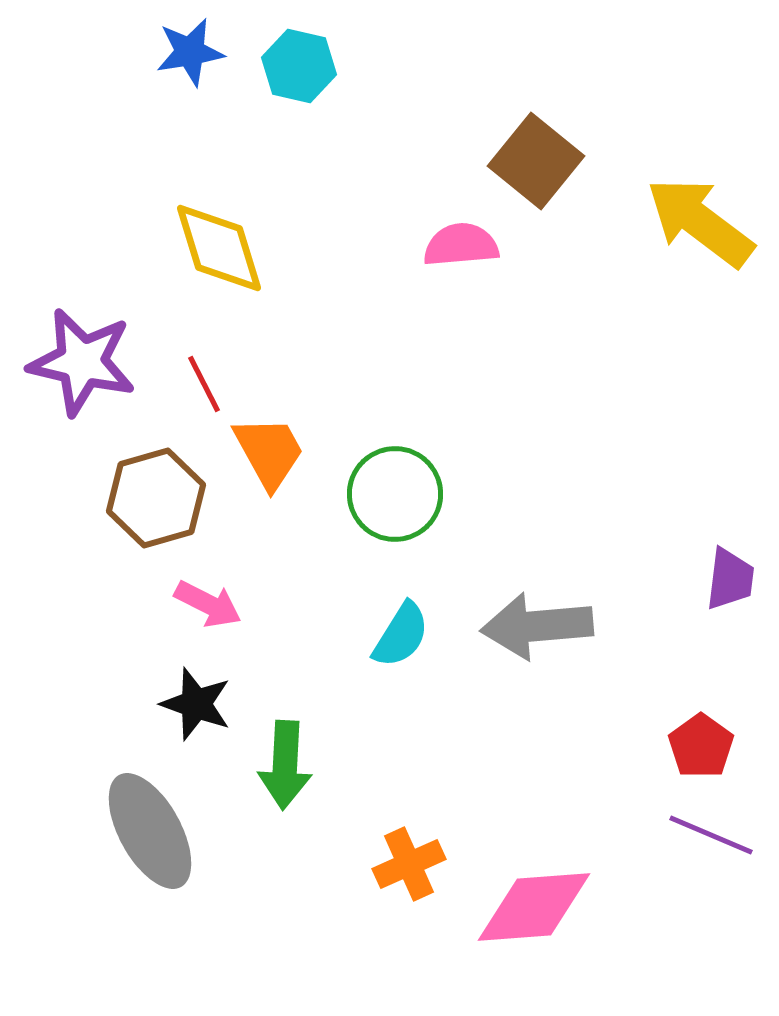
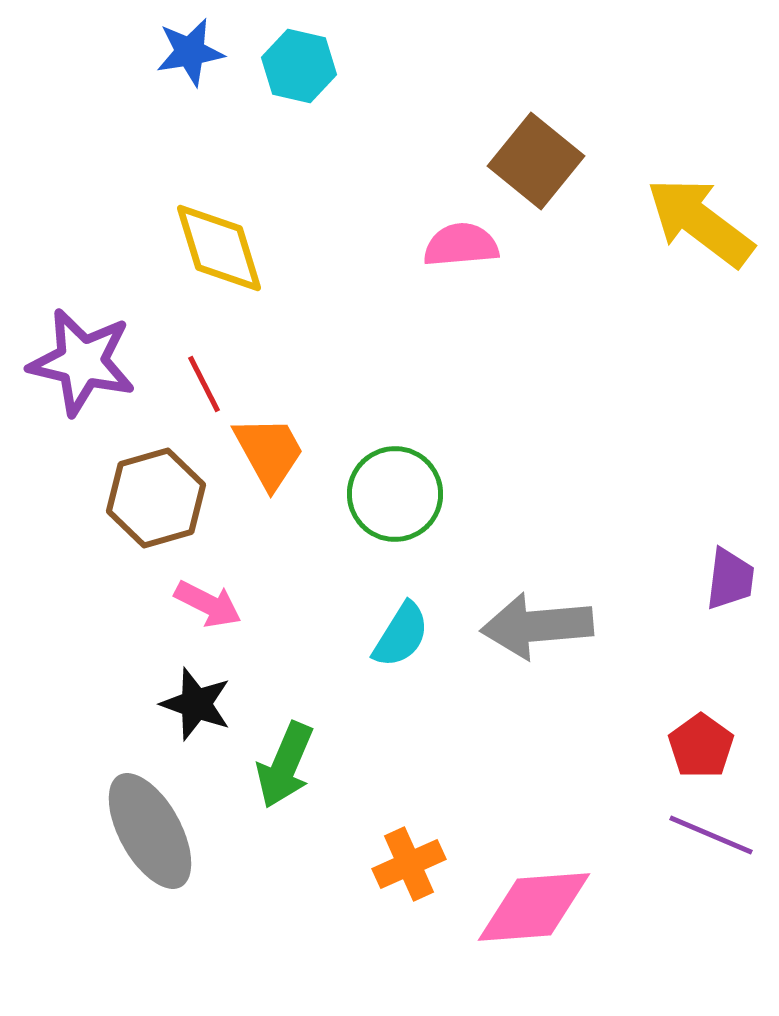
green arrow: rotated 20 degrees clockwise
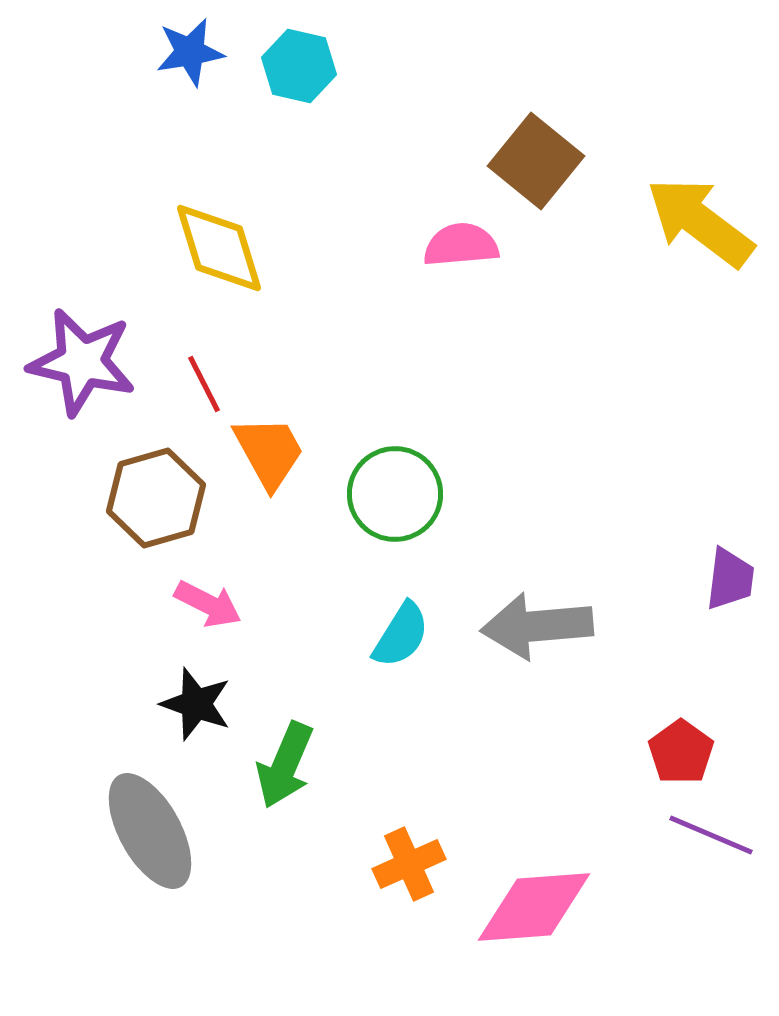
red pentagon: moved 20 px left, 6 px down
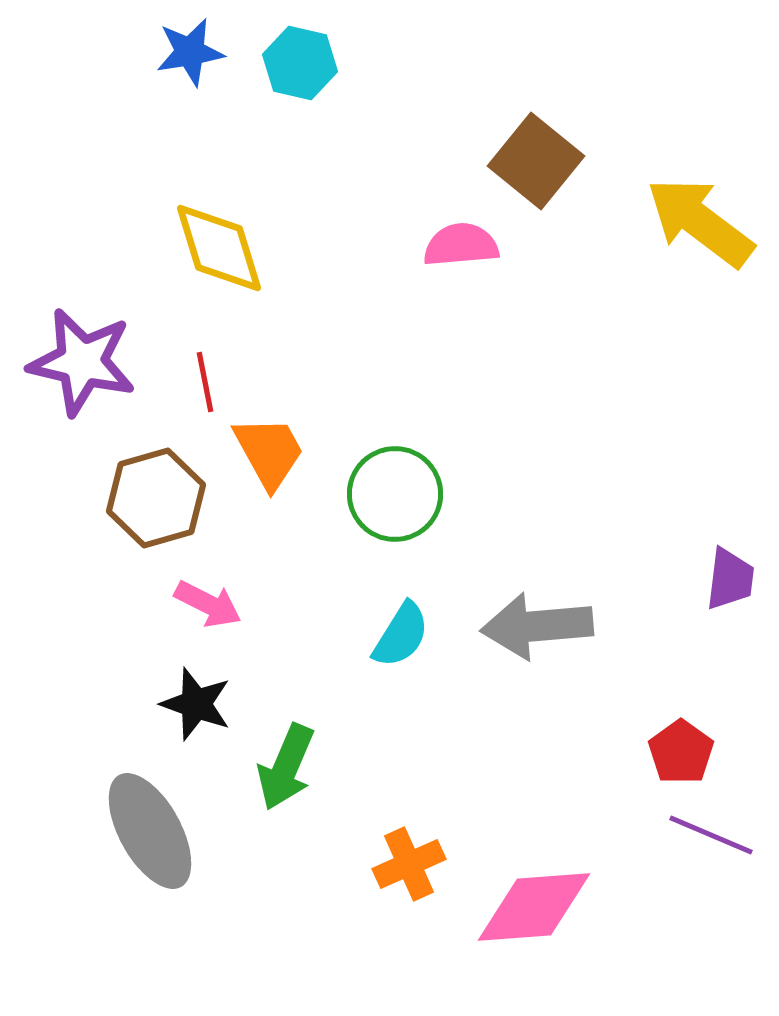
cyan hexagon: moved 1 px right, 3 px up
red line: moved 1 px right, 2 px up; rotated 16 degrees clockwise
green arrow: moved 1 px right, 2 px down
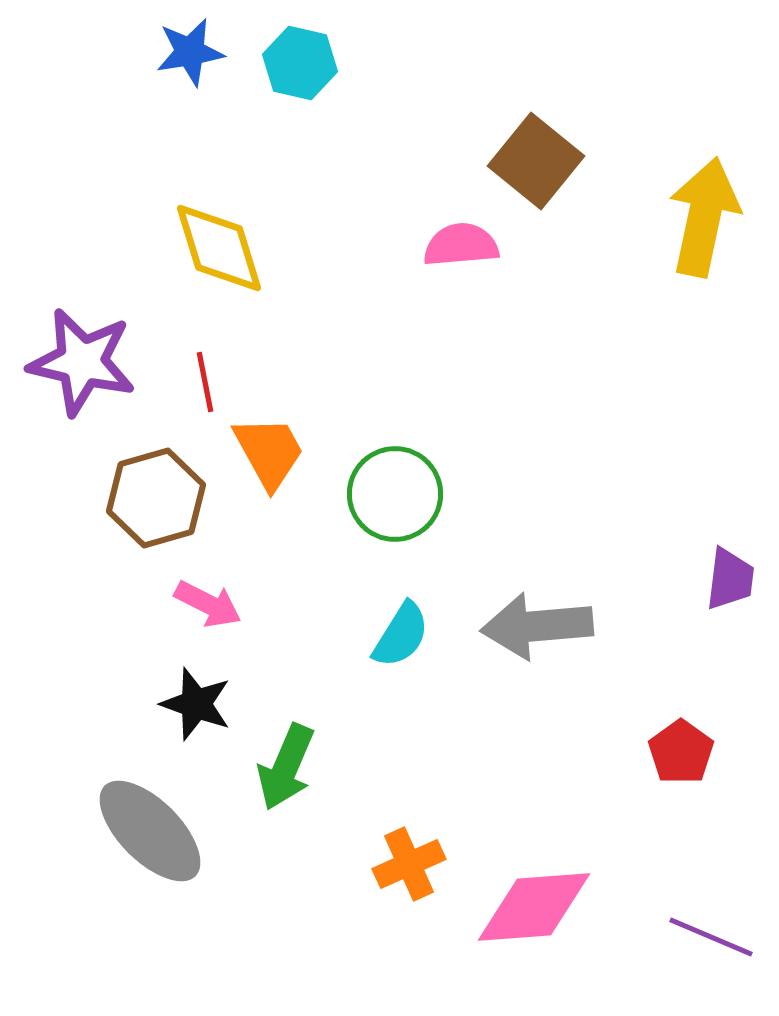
yellow arrow: moved 4 px right, 5 px up; rotated 65 degrees clockwise
gray ellipse: rotated 16 degrees counterclockwise
purple line: moved 102 px down
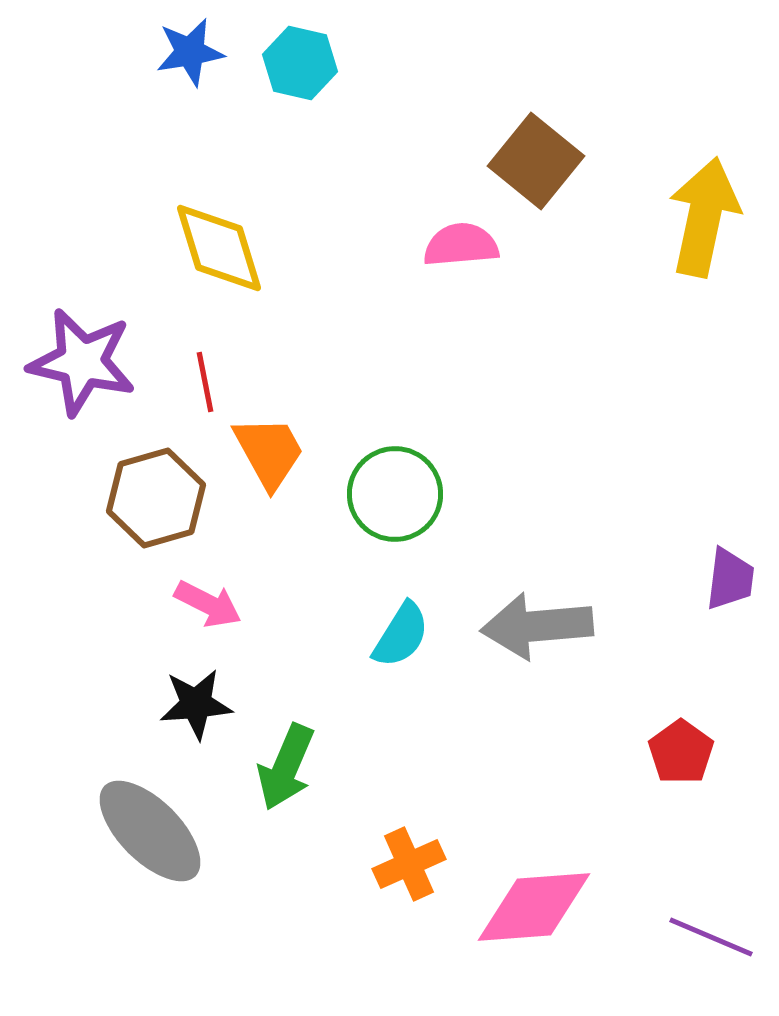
black star: rotated 24 degrees counterclockwise
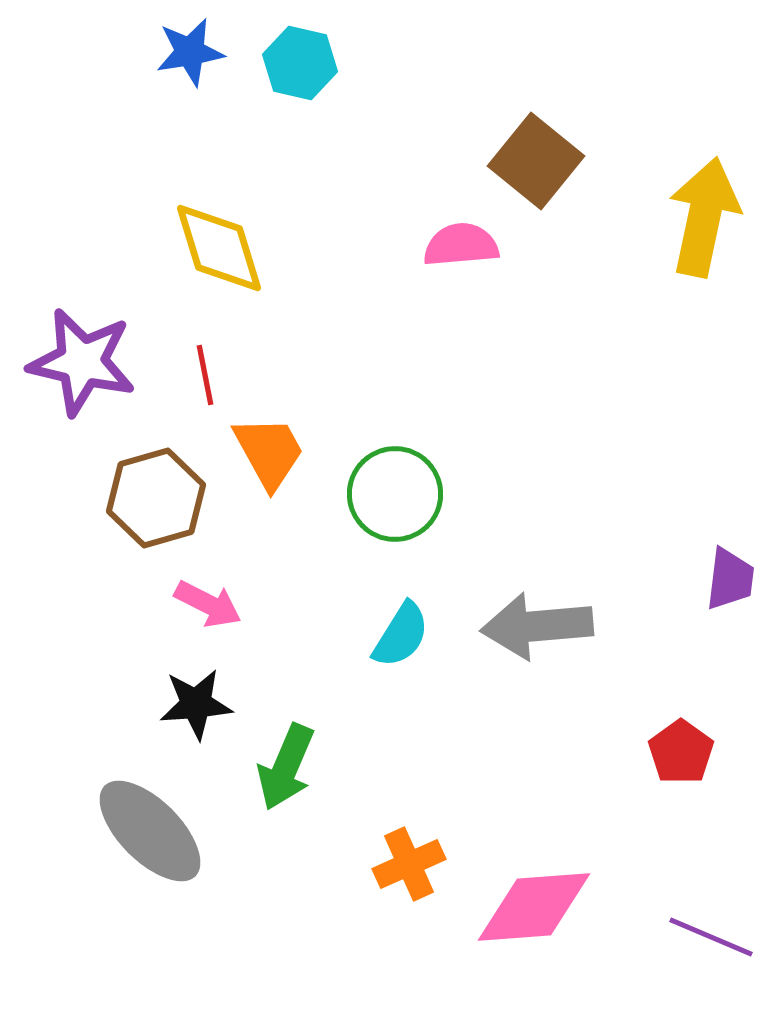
red line: moved 7 px up
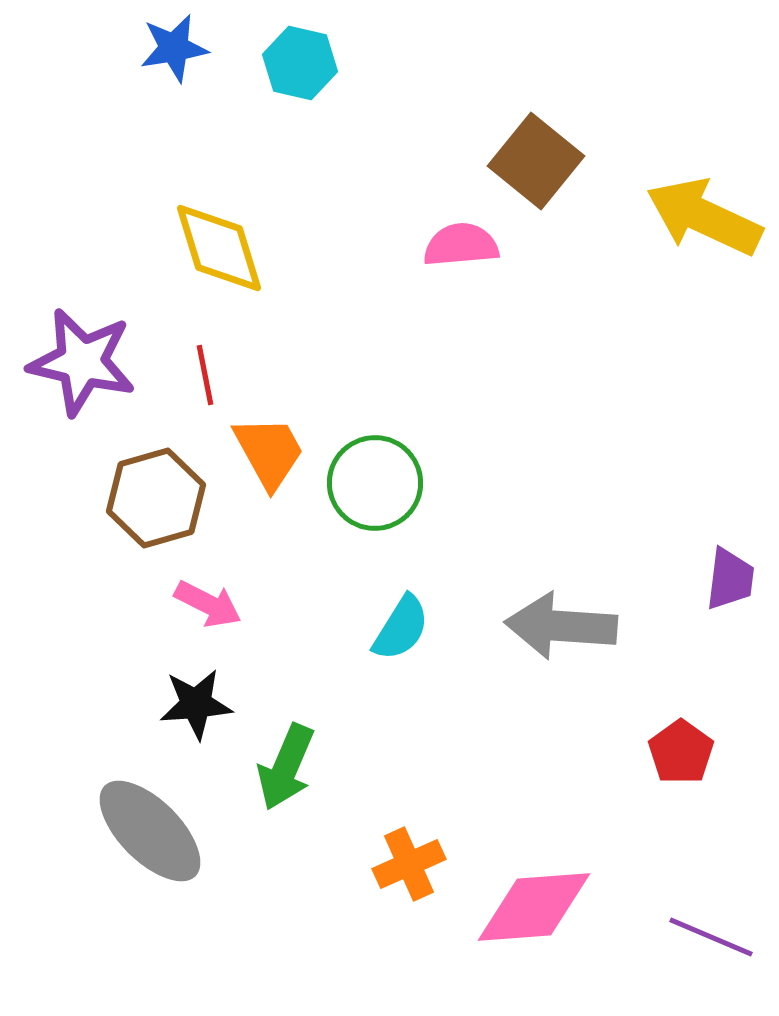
blue star: moved 16 px left, 4 px up
yellow arrow: rotated 77 degrees counterclockwise
green circle: moved 20 px left, 11 px up
gray arrow: moved 24 px right; rotated 9 degrees clockwise
cyan semicircle: moved 7 px up
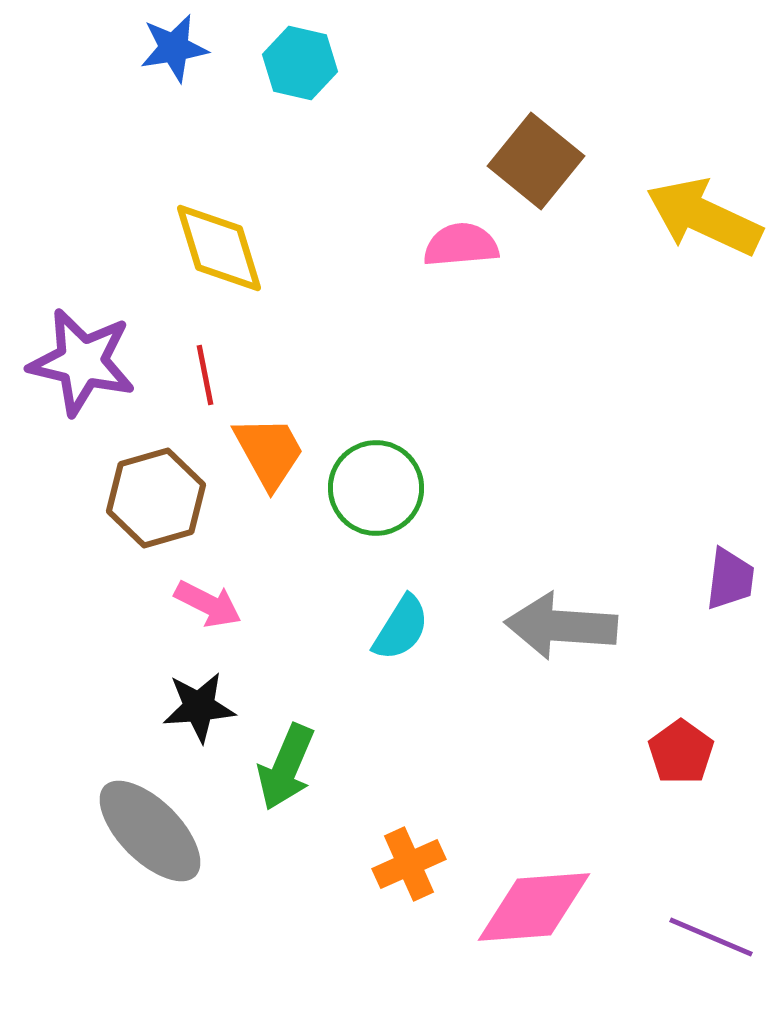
green circle: moved 1 px right, 5 px down
black star: moved 3 px right, 3 px down
